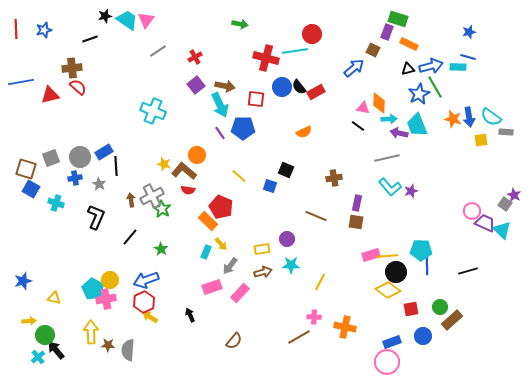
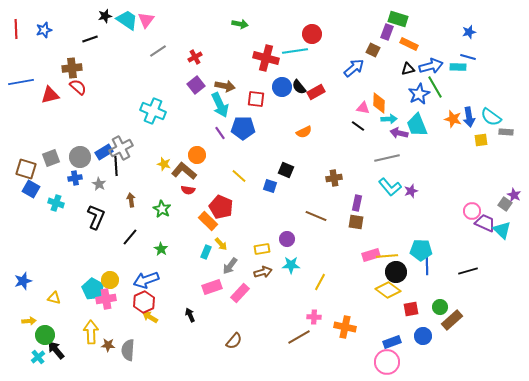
gray cross at (152, 196): moved 31 px left, 48 px up
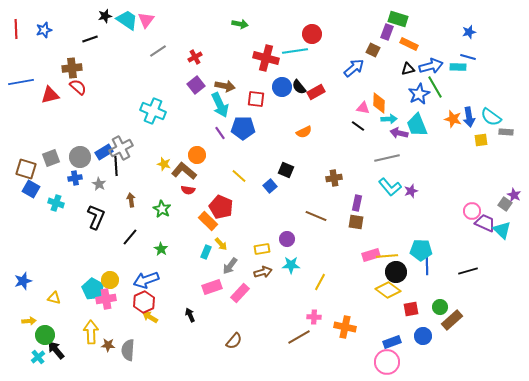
blue square at (270, 186): rotated 32 degrees clockwise
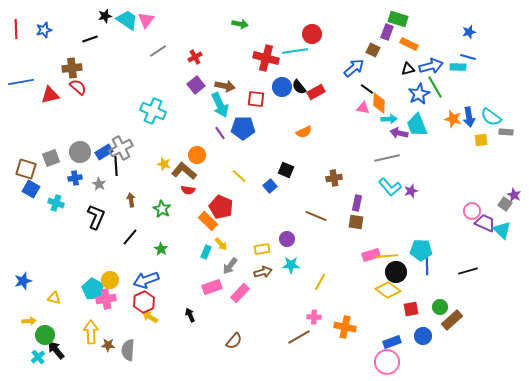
black line at (358, 126): moved 9 px right, 37 px up
gray circle at (80, 157): moved 5 px up
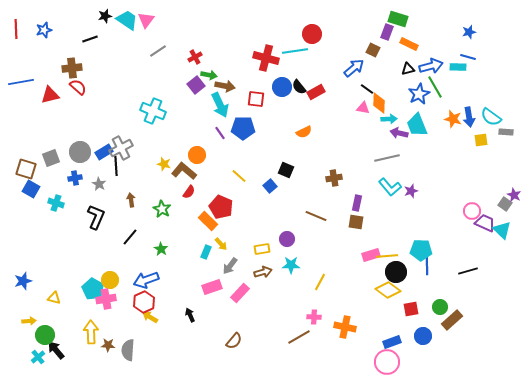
green arrow at (240, 24): moved 31 px left, 51 px down
red semicircle at (188, 190): moved 1 px right, 2 px down; rotated 64 degrees counterclockwise
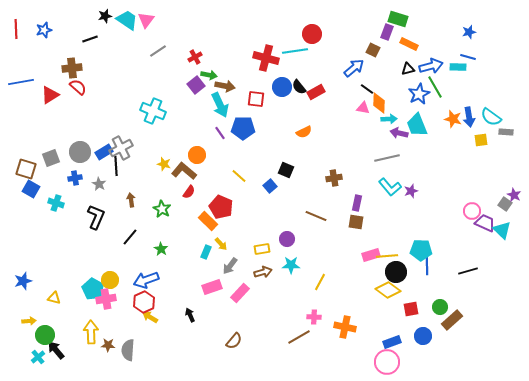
red triangle at (50, 95): rotated 18 degrees counterclockwise
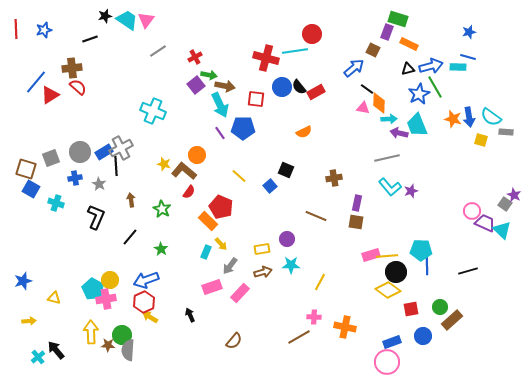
blue line at (21, 82): moved 15 px right; rotated 40 degrees counterclockwise
yellow square at (481, 140): rotated 24 degrees clockwise
green circle at (45, 335): moved 77 px right
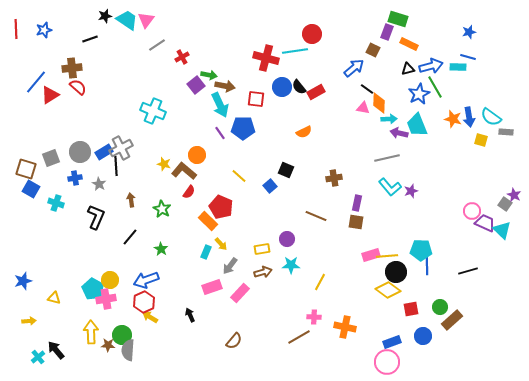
gray line at (158, 51): moved 1 px left, 6 px up
red cross at (195, 57): moved 13 px left
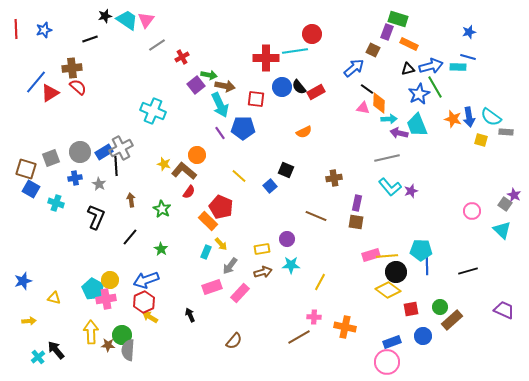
red cross at (266, 58): rotated 15 degrees counterclockwise
red triangle at (50, 95): moved 2 px up
purple trapezoid at (485, 223): moved 19 px right, 87 px down
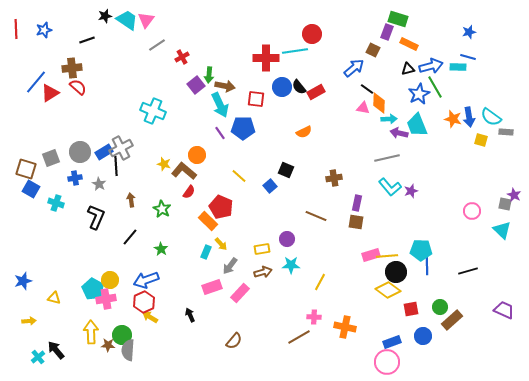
black line at (90, 39): moved 3 px left, 1 px down
green arrow at (209, 75): rotated 84 degrees clockwise
gray square at (505, 204): rotated 24 degrees counterclockwise
